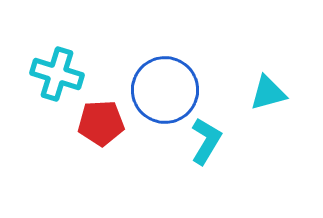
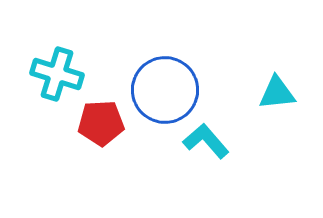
cyan triangle: moved 9 px right; rotated 9 degrees clockwise
cyan L-shape: rotated 72 degrees counterclockwise
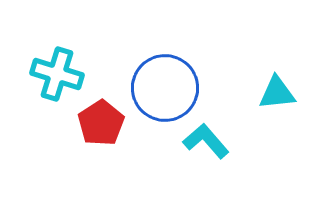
blue circle: moved 2 px up
red pentagon: rotated 30 degrees counterclockwise
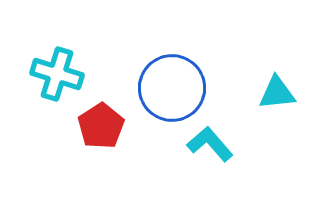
blue circle: moved 7 px right
red pentagon: moved 3 px down
cyan L-shape: moved 4 px right, 3 px down
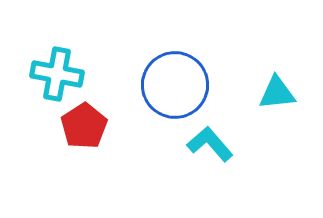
cyan cross: rotated 6 degrees counterclockwise
blue circle: moved 3 px right, 3 px up
red pentagon: moved 17 px left
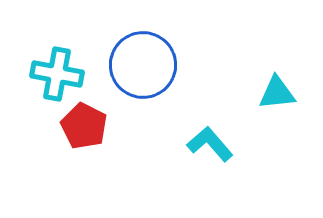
blue circle: moved 32 px left, 20 px up
red pentagon: rotated 12 degrees counterclockwise
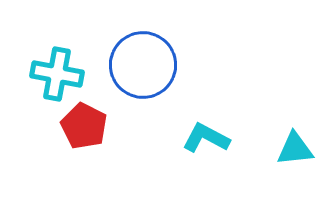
cyan triangle: moved 18 px right, 56 px down
cyan L-shape: moved 4 px left, 6 px up; rotated 21 degrees counterclockwise
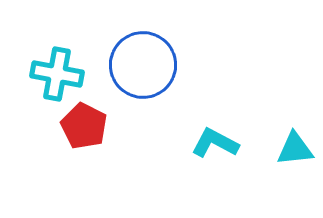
cyan L-shape: moved 9 px right, 5 px down
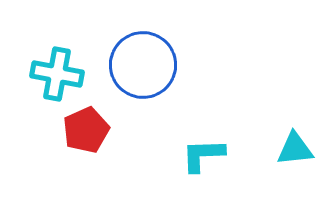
red pentagon: moved 2 px right, 4 px down; rotated 21 degrees clockwise
cyan L-shape: moved 12 px left, 12 px down; rotated 30 degrees counterclockwise
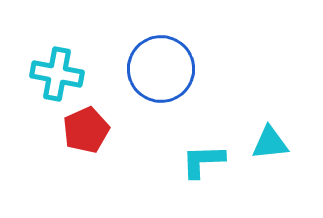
blue circle: moved 18 px right, 4 px down
cyan triangle: moved 25 px left, 6 px up
cyan L-shape: moved 6 px down
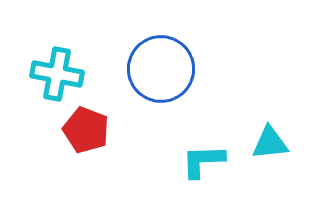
red pentagon: rotated 27 degrees counterclockwise
